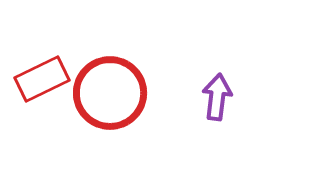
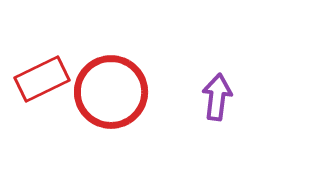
red circle: moved 1 px right, 1 px up
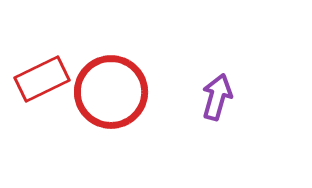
purple arrow: rotated 9 degrees clockwise
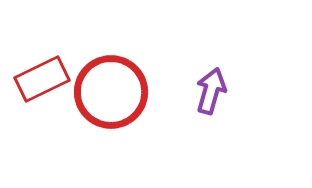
purple arrow: moved 6 px left, 6 px up
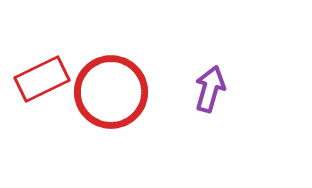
purple arrow: moved 1 px left, 2 px up
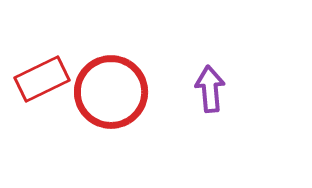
purple arrow: rotated 21 degrees counterclockwise
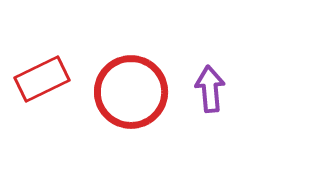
red circle: moved 20 px right
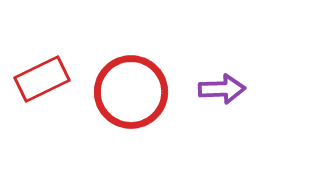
purple arrow: moved 12 px right; rotated 93 degrees clockwise
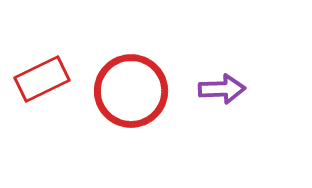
red circle: moved 1 px up
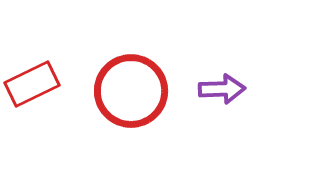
red rectangle: moved 10 px left, 5 px down
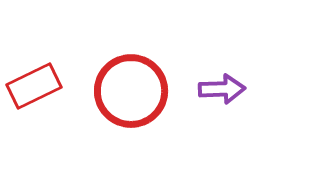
red rectangle: moved 2 px right, 2 px down
